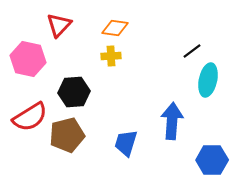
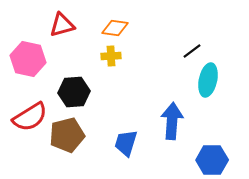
red triangle: moved 3 px right; rotated 32 degrees clockwise
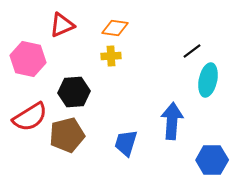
red triangle: rotated 8 degrees counterclockwise
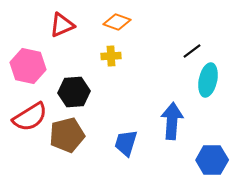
orange diamond: moved 2 px right, 6 px up; rotated 12 degrees clockwise
pink hexagon: moved 7 px down
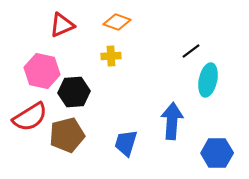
black line: moved 1 px left
pink hexagon: moved 14 px right, 5 px down
blue hexagon: moved 5 px right, 7 px up
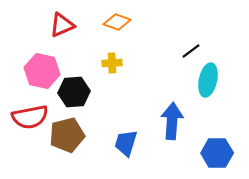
yellow cross: moved 1 px right, 7 px down
red semicircle: rotated 21 degrees clockwise
